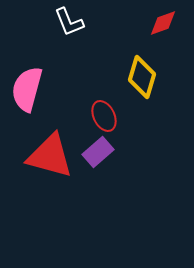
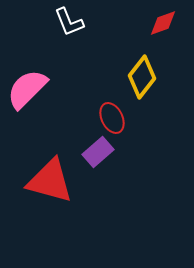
yellow diamond: rotated 21 degrees clockwise
pink semicircle: rotated 30 degrees clockwise
red ellipse: moved 8 px right, 2 px down
red triangle: moved 25 px down
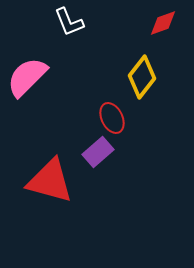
pink semicircle: moved 12 px up
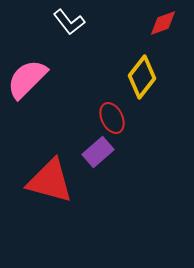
white L-shape: rotated 16 degrees counterclockwise
pink semicircle: moved 2 px down
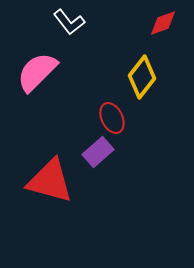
pink semicircle: moved 10 px right, 7 px up
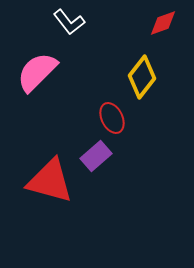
purple rectangle: moved 2 px left, 4 px down
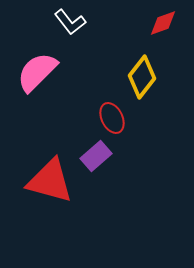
white L-shape: moved 1 px right
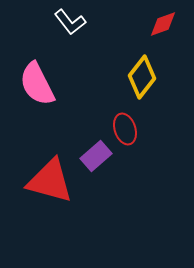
red diamond: moved 1 px down
pink semicircle: moved 12 px down; rotated 72 degrees counterclockwise
red ellipse: moved 13 px right, 11 px down; rotated 8 degrees clockwise
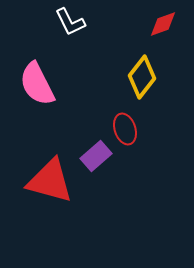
white L-shape: rotated 12 degrees clockwise
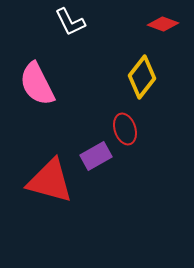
red diamond: rotated 40 degrees clockwise
purple rectangle: rotated 12 degrees clockwise
